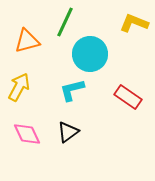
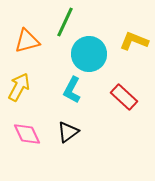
yellow L-shape: moved 18 px down
cyan circle: moved 1 px left
cyan L-shape: rotated 48 degrees counterclockwise
red rectangle: moved 4 px left; rotated 8 degrees clockwise
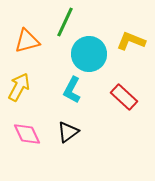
yellow L-shape: moved 3 px left
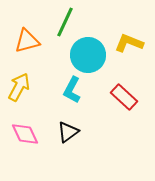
yellow L-shape: moved 2 px left, 2 px down
cyan circle: moved 1 px left, 1 px down
pink diamond: moved 2 px left
